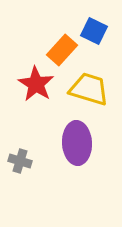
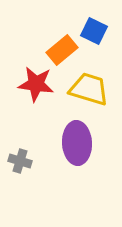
orange rectangle: rotated 8 degrees clockwise
red star: rotated 24 degrees counterclockwise
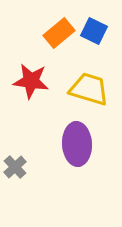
orange rectangle: moved 3 px left, 17 px up
red star: moved 5 px left, 3 px up
purple ellipse: moved 1 px down
gray cross: moved 5 px left, 6 px down; rotated 30 degrees clockwise
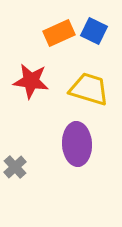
orange rectangle: rotated 16 degrees clockwise
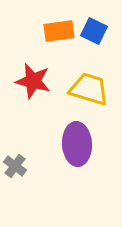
orange rectangle: moved 2 px up; rotated 16 degrees clockwise
red star: moved 2 px right; rotated 6 degrees clockwise
gray cross: moved 1 px up; rotated 10 degrees counterclockwise
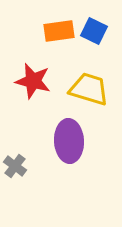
purple ellipse: moved 8 px left, 3 px up
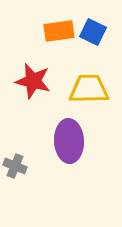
blue square: moved 1 px left, 1 px down
yellow trapezoid: rotated 18 degrees counterclockwise
gray cross: rotated 15 degrees counterclockwise
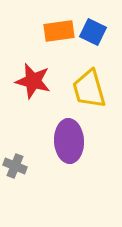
yellow trapezoid: rotated 105 degrees counterclockwise
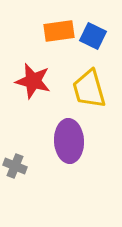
blue square: moved 4 px down
